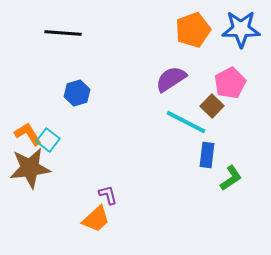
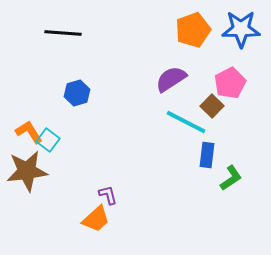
orange L-shape: moved 1 px right, 2 px up
brown star: moved 3 px left, 3 px down
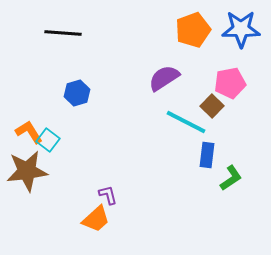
purple semicircle: moved 7 px left, 1 px up
pink pentagon: rotated 16 degrees clockwise
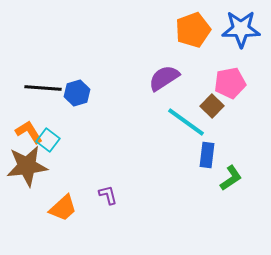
black line: moved 20 px left, 55 px down
cyan line: rotated 9 degrees clockwise
brown star: moved 5 px up
orange trapezoid: moved 33 px left, 11 px up
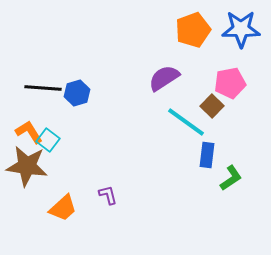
brown star: rotated 15 degrees clockwise
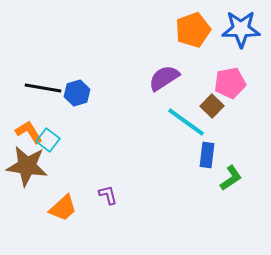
black line: rotated 6 degrees clockwise
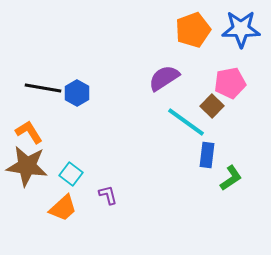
blue hexagon: rotated 15 degrees counterclockwise
cyan square: moved 23 px right, 34 px down
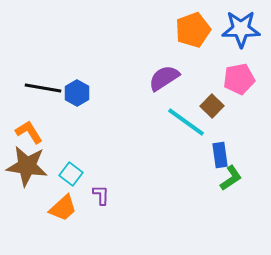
pink pentagon: moved 9 px right, 4 px up
blue rectangle: moved 13 px right; rotated 15 degrees counterclockwise
purple L-shape: moved 7 px left; rotated 15 degrees clockwise
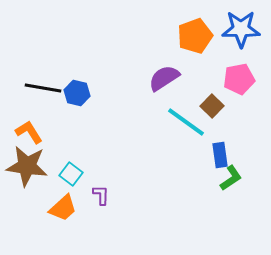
orange pentagon: moved 2 px right, 6 px down
blue hexagon: rotated 15 degrees counterclockwise
